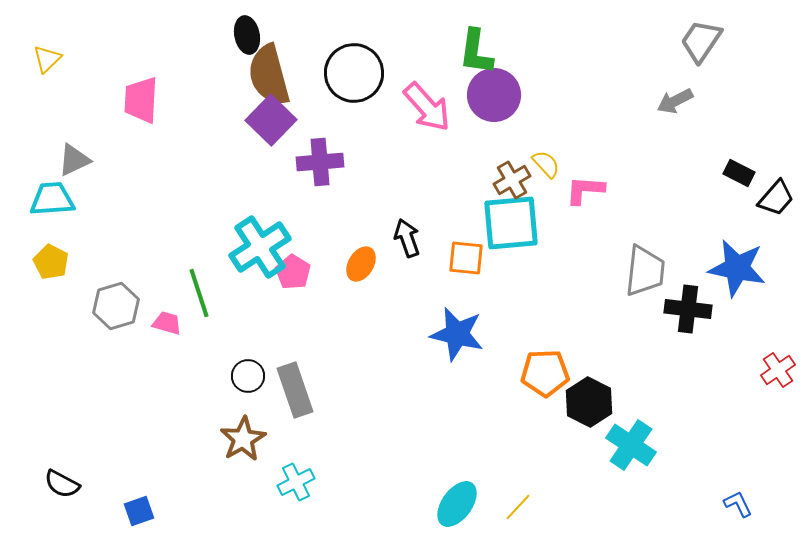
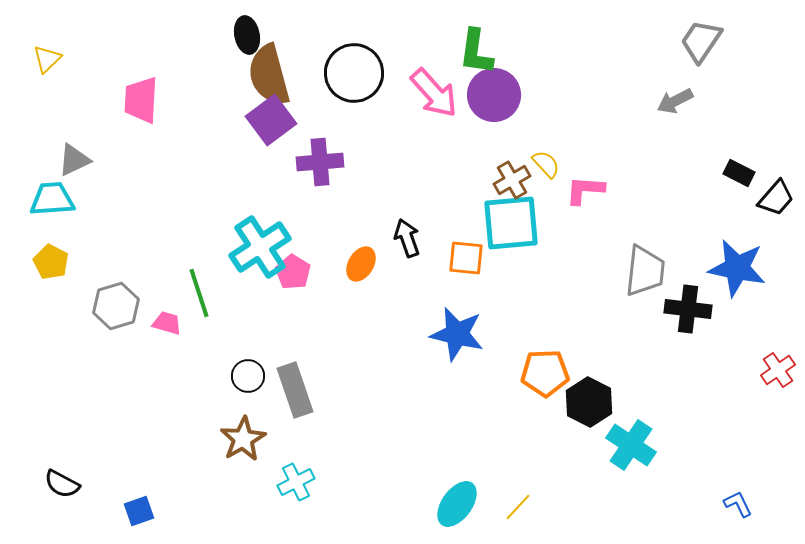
pink arrow at (427, 107): moved 7 px right, 14 px up
purple square at (271, 120): rotated 9 degrees clockwise
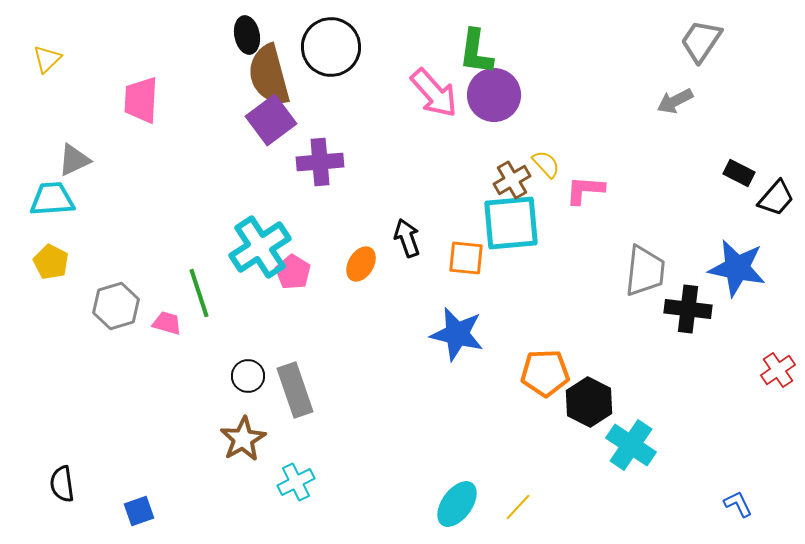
black circle at (354, 73): moved 23 px left, 26 px up
black semicircle at (62, 484): rotated 54 degrees clockwise
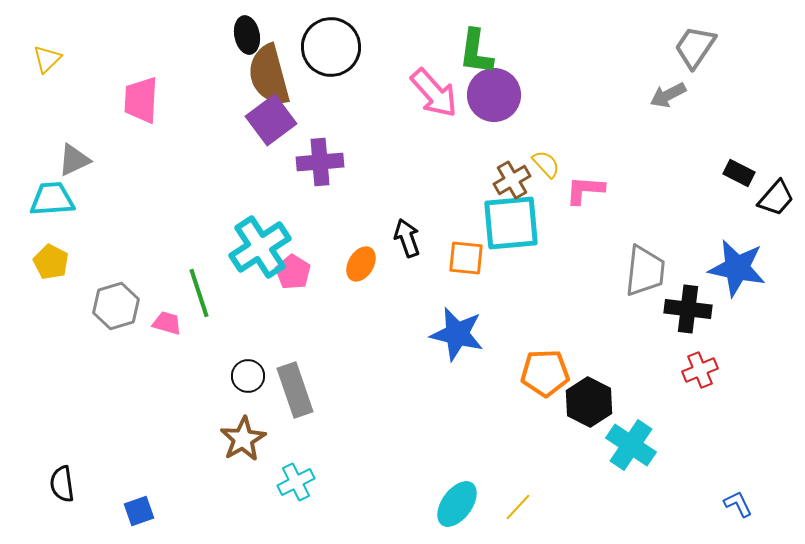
gray trapezoid at (701, 41): moved 6 px left, 6 px down
gray arrow at (675, 101): moved 7 px left, 6 px up
red cross at (778, 370): moved 78 px left; rotated 12 degrees clockwise
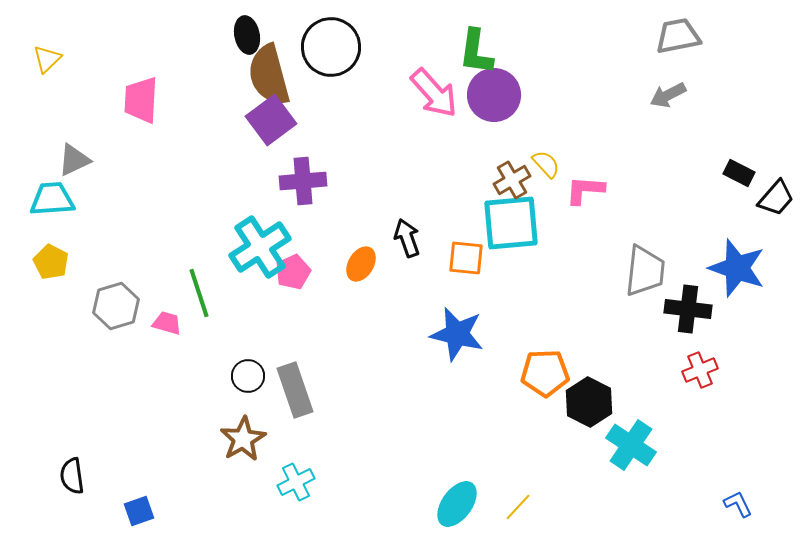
gray trapezoid at (695, 47): moved 17 px left, 11 px up; rotated 45 degrees clockwise
purple cross at (320, 162): moved 17 px left, 19 px down
blue star at (737, 268): rotated 8 degrees clockwise
pink pentagon at (293, 272): rotated 16 degrees clockwise
black semicircle at (62, 484): moved 10 px right, 8 px up
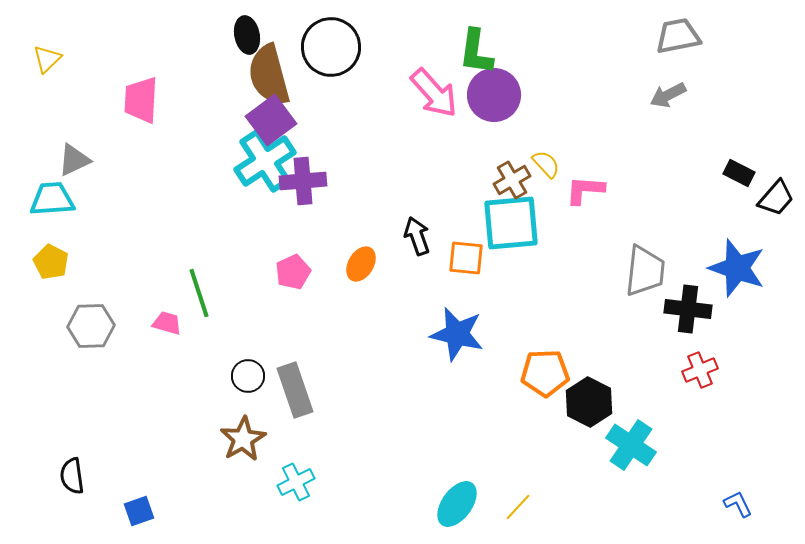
black arrow at (407, 238): moved 10 px right, 2 px up
cyan cross at (260, 247): moved 5 px right, 86 px up
gray hexagon at (116, 306): moved 25 px left, 20 px down; rotated 15 degrees clockwise
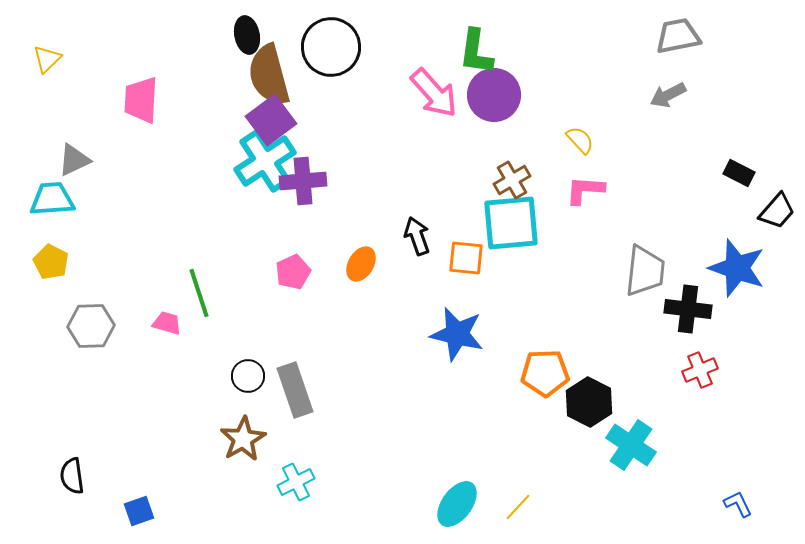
yellow semicircle at (546, 164): moved 34 px right, 24 px up
black trapezoid at (776, 198): moved 1 px right, 13 px down
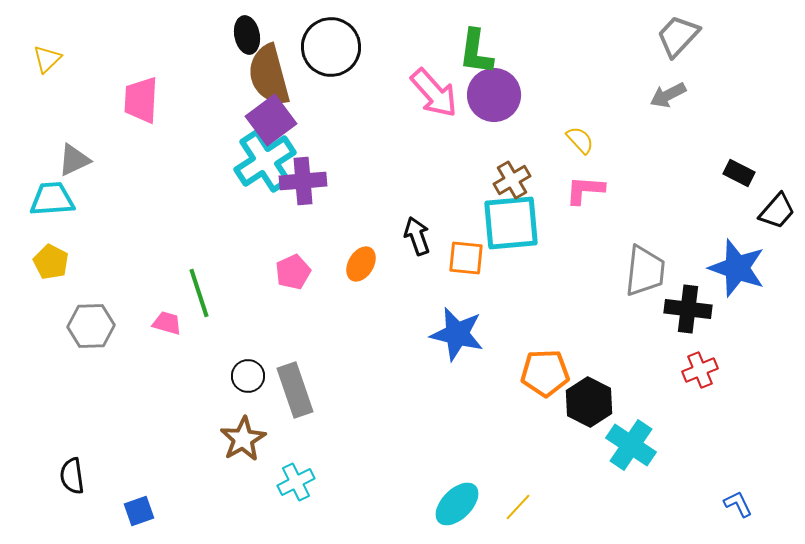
gray trapezoid at (678, 36): rotated 36 degrees counterclockwise
cyan ellipse at (457, 504): rotated 9 degrees clockwise
